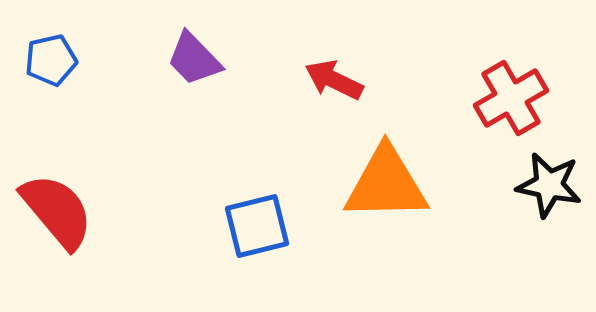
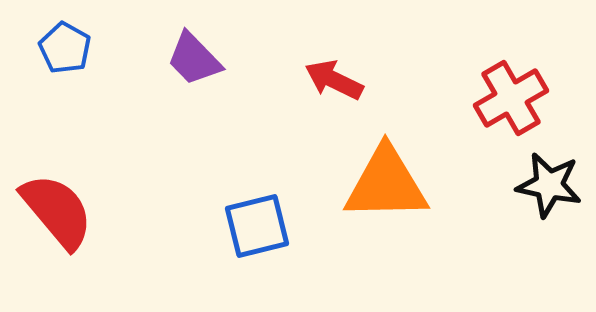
blue pentagon: moved 14 px right, 12 px up; rotated 30 degrees counterclockwise
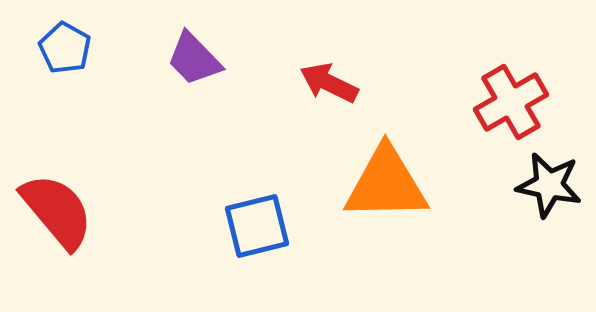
red arrow: moved 5 px left, 3 px down
red cross: moved 4 px down
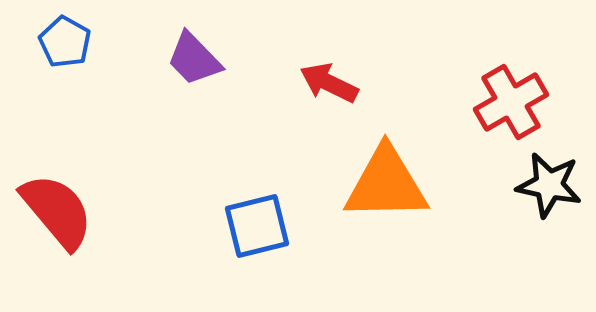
blue pentagon: moved 6 px up
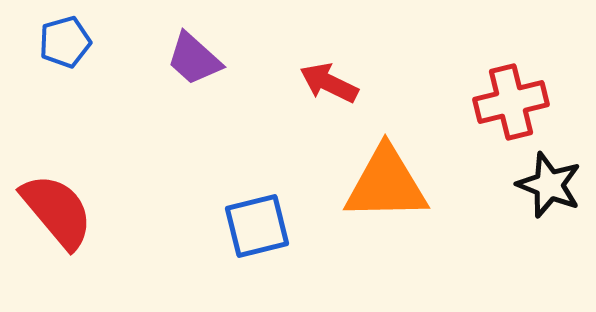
blue pentagon: rotated 27 degrees clockwise
purple trapezoid: rotated 4 degrees counterclockwise
red cross: rotated 16 degrees clockwise
black star: rotated 10 degrees clockwise
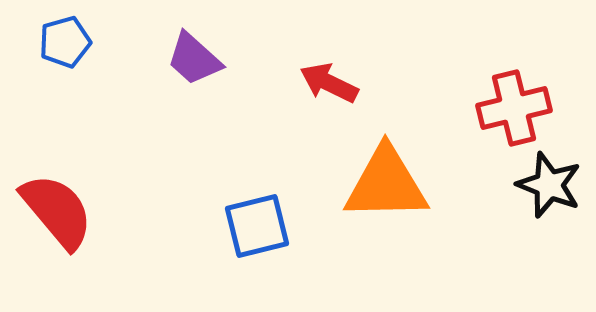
red cross: moved 3 px right, 6 px down
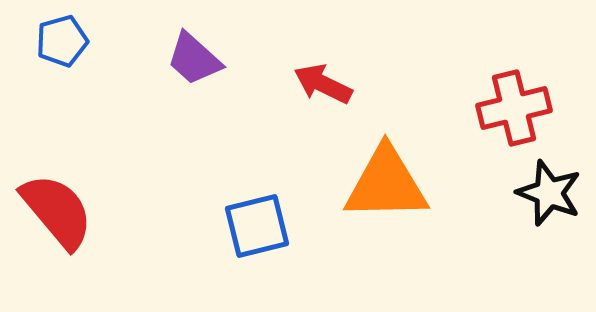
blue pentagon: moved 3 px left, 1 px up
red arrow: moved 6 px left, 1 px down
black star: moved 8 px down
